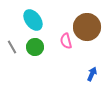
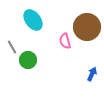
pink semicircle: moved 1 px left
green circle: moved 7 px left, 13 px down
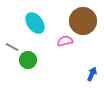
cyan ellipse: moved 2 px right, 3 px down
brown circle: moved 4 px left, 6 px up
pink semicircle: rotated 91 degrees clockwise
gray line: rotated 32 degrees counterclockwise
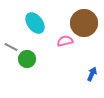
brown circle: moved 1 px right, 2 px down
gray line: moved 1 px left
green circle: moved 1 px left, 1 px up
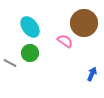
cyan ellipse: moved 5 px left, 4 px down
pink semicircle: rotated 49 degrees clockwise
gray line: moved 1 px left, 16 px down
green circle: moved 3 px right, 6 px up
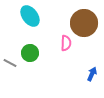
cyan ellipse: moved 11 px up
pink semicircle: moved 1 px right, 2 px down; rotated 56 degrees clockwise
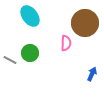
brown circle: moved 1 px right
gray line: moved 3 px up
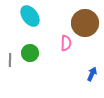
gray line: rotated 64 degrees clockwise
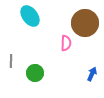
green circle: moved 5 px right, 20 px down
gray line: moved 1 px right, 1 px down
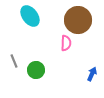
brown circle: moved 7 px left, 3 px up
gray line: moved 3 px right; rotated 24 degrees counterclockwise
green circle: moved 1 px right, 3 px up
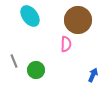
pink semicircle: moved 1 px down
blue arrow: moved 1 px right, 1 px down
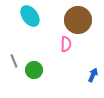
green circle: moved 2 px left
